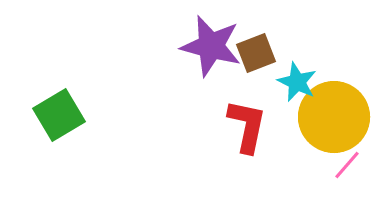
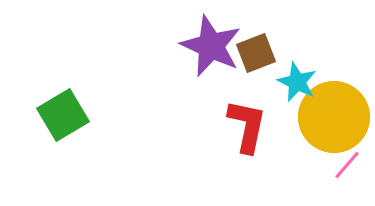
purple star: rotated 10 degrees clockwise
green square: moved 4 px right
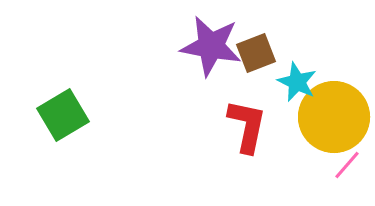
purple star: rotated 14 degrees counterclockwise
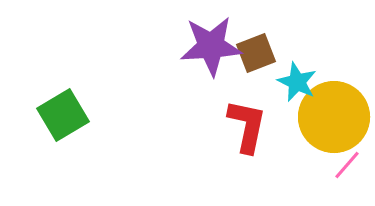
purple star: rotated 14 degrees counterclockwise
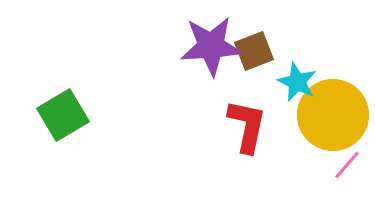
brown square: moved 2 px left, 2 px up
yellow circle: moved 1 px left, 2 px up
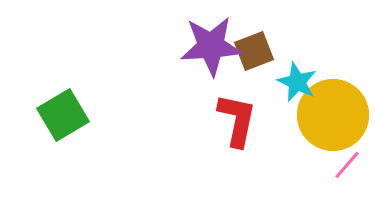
red L-shape: moved 10 px left, 6 px up
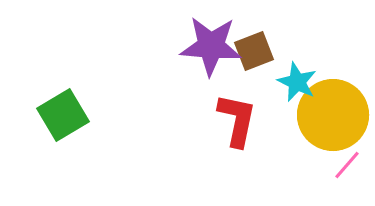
purple star: rotated 8 degrees clockwise
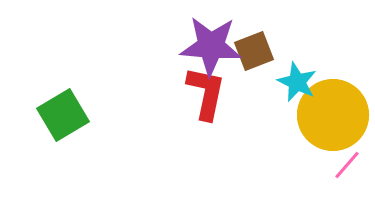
red L-shape: moved 31 px left, 27 px up
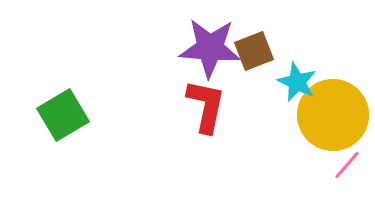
purple star: moved 1 px left, 2 px down
red L-shape: moved 13 px down
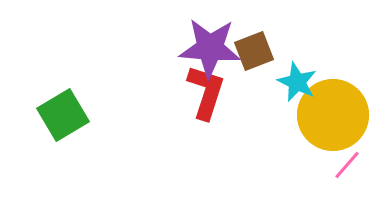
red L-shape: moved 14 px up; rotated 6 degrees clockwise
